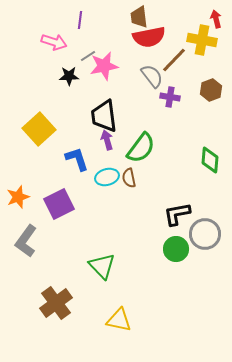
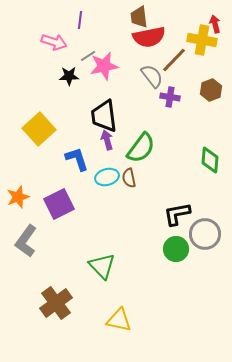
red arrow: moved 1 px left, 5 px down
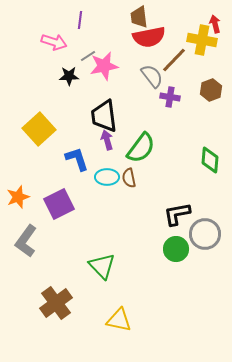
cyan ellipse: rotated 15 degrees clockwise
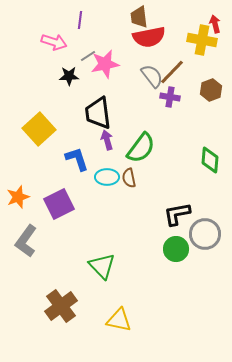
brown line: moved 2 px left, 12 px down
pink star: moved 1 px right, 2 px up
black trapezoid: moved 6 px left, 3 px up
brown cross: moved 5 px right, 3 px down
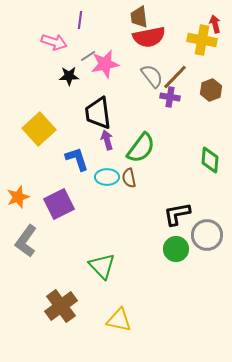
brown line: moved 3 px right, 5 px down
gray circle: moved 2 px right, 1 px down
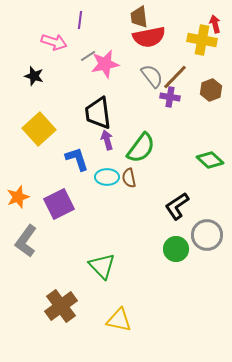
black star: moved 35 px left; rotated 18 degrees clockwise
green diamond: rotated 52 degrees counterclockwise
black L-shape: moved 8 px up; rotated 24 degrees counterclockwise
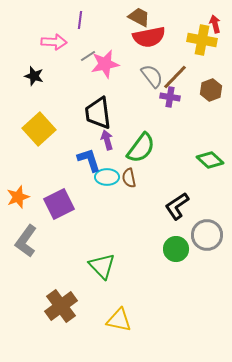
brown trapezoid: rotated 125 degrees clockwise
pink arrow: rotated 15 degrees counterclockwise
blue L-shape: moved 12 px right, 1 px down
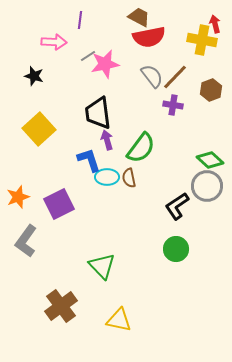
purple cross: moved 3 px right, 8 px down
gray circle: moved 49 px up
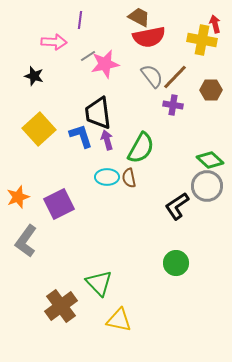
brown hexagon: rotated 20 degrees clockwise
green semicircle: rotated 8 degrees counterclockwise
blue L-shape: moved 8 px left, 24 px up
green circle: moved 14 px down
green triangle: moved 3 px left, 17 px down
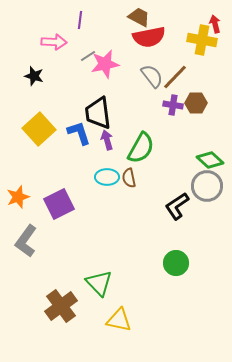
brown hexagon: moved 15 px left, 13 px down
blue L-shape: moved 2 px left, 3 px up
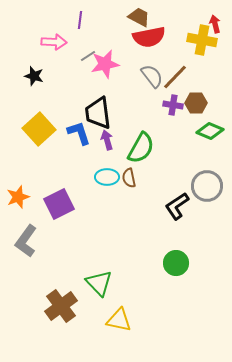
green diamond: moved 29 px up; rotated 20 degrees counterclockwise
